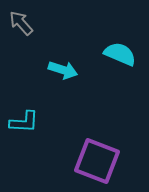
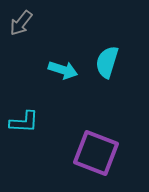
gray arrow: rotated 100 degrees counterclockwise
cyan semicircle: moved 13 px left, 8 px down; rotated 96 degrees counterclockwise
purple square: moved 1 px left, 8 px up
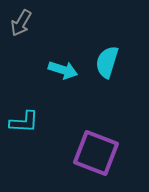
gray arrow: rotated 8 degrees counterclockwise
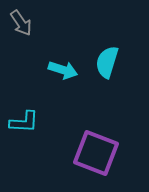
gray arrow: rotated 64 degrees counterclockwise
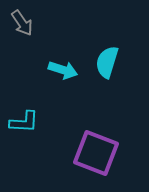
gray arrow: moved 1 px right
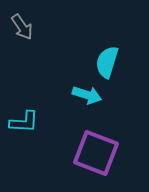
gray arrow: moved 4 px down
cyan arrow: moved 24 px right, 25 px down
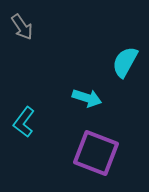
cyan semicircle: moved 18 px right; rotated 12 degrees clockwise
cyan arrow: moved 3 px down
cyan L-shape: rotated 124 degrees clockwise
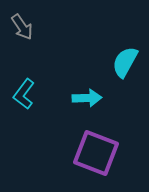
cyan arrow: rotated 20 degrees counterclockwise
cyan L-shape: moved 28 px up
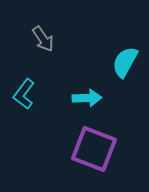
gray arrow: moved 21 px right, 12 px down
purple square: moved 2 px left, 4 px up
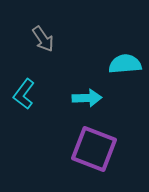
cyan semicircle: moved 2 px down; rotated 56 degrees clockwise
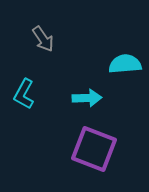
cyan L-shape: rotated 8 degrees counterclockwise
